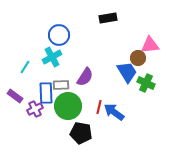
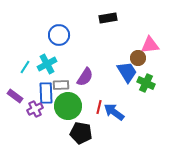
cyan cross: moved 5 px left, 7 px down
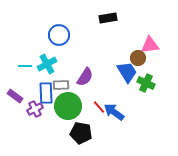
cyan line: moved 1 px up; rotated 56 degrees clockwise
red line: rotated 56 degrees counterclockwise
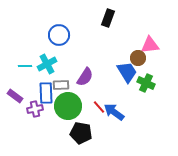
black rectangle: rotated 60 degrees counterclockwise
purple cross: rotated 14 degrees clockwise
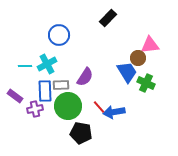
black rectangle: rotated 24 degrees clockwise
blue rectangle: moved 1 px left, 2 px up
blue arrow: rotated 45 degrees counterclockwise
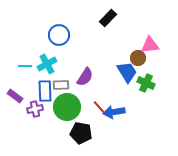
green circle: moved 1 px left, 1 px down
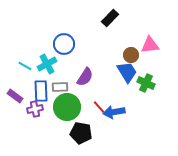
black rectangle: moved 2 px right
blue circle: moved 5 px right, 9 px down
brown circle: moved 7 px left, 3 px up
cyan line: rotated 32 degrees clockwise
gray rectangle: moved 1 px left, 2 px down
blue rectangle: moved 4 px left
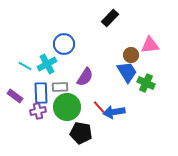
blue rectangle: moved 2 px down
purple cross: moved 3 px right, 2 px down
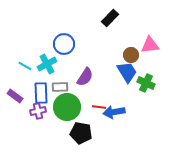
red line: rotated 40 degrees counterclockwise
